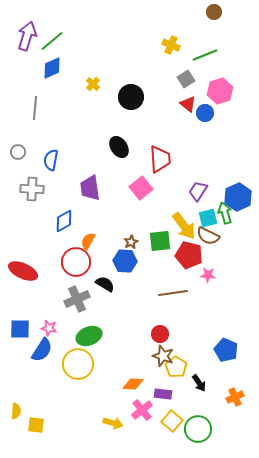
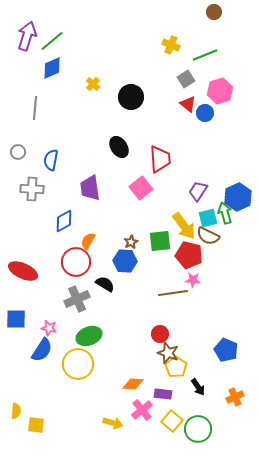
pink star at (208, 275): moved 15 px left, 5 px down
blue square at (20, 329): moved 4 px left, 10 px up
brown star at (163, 356): moved 5 px right, 3 px up
black arrow at (199, 383): moved 1 px left, 4 px down
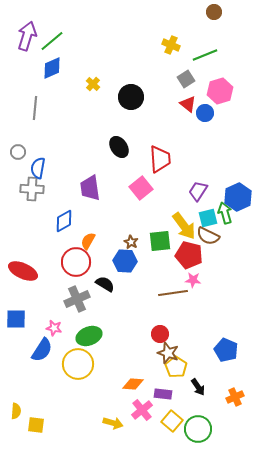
blue semicircle at (51, 160): moved 13 px left, 8 px down
brown star at (131, 242): rotated 16 degrees counterclockwise
pink star at (49, 328): moved 5 px right
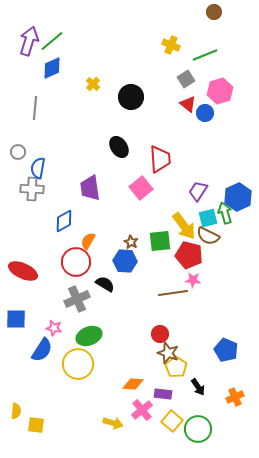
purple arrow at (27, 36): moved 2 px right, 5 px down
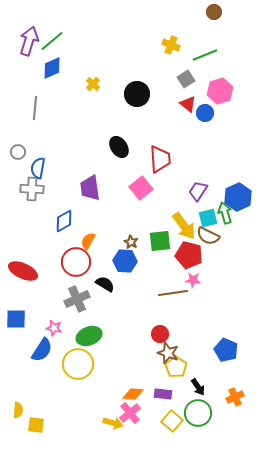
black circle at (131, 97): moved 6 px right, 3 px up
orange diamond at (133, 384): moved 10 px down
pink cross at (142, 410): moved 12 px left, 3 px down
yellow semicircle at (16, 411): moved 2 px right, 1 px up
green circle at (198, 429): moved 16 px up
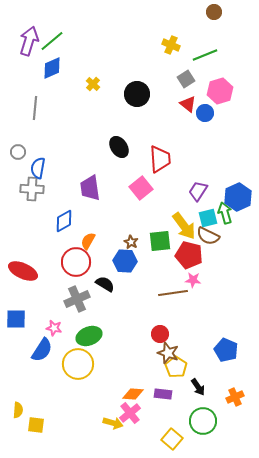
green circle at (198, 413): moved 5 px right, 8 px down
yellow square at (172, 421): moved 18 px down
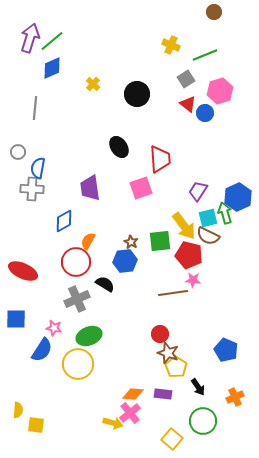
purple arrow at (29, 41): moved 1 px right, 3 px up
pink square at (141, 188): rotated 20 degrees clockwise
blue hexagon at (125, 261): rotated 10 degrees counterclockwise
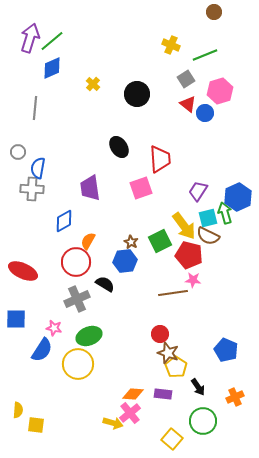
green square at (160, 241): rotated 20 degrees counterclockwise
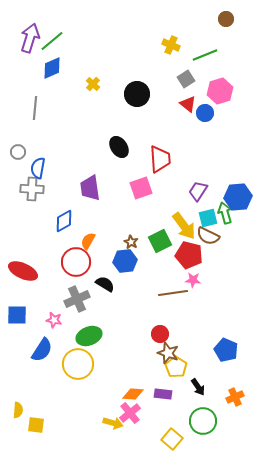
brown circle at (214, 12): moved 12 px right, 7 px down
blue hexagon at (238, 197): rotated 20 degrees clockwise
blue square at (16, 319): moved 1 px right, 4 px up
pink star at (54, 328): moved 8 px up
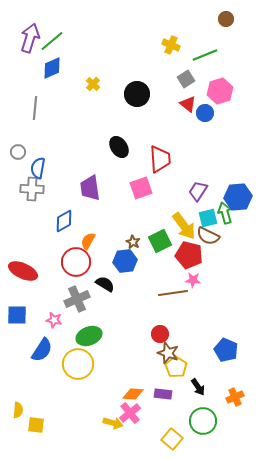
brown star at (131, 242): moved 2 px right
